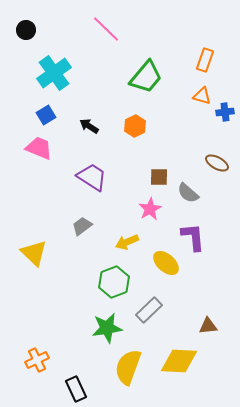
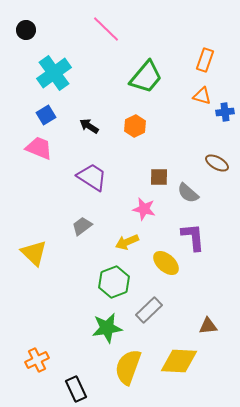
pink star: moved 6 px left; rotated 30 degrees counterclockwise
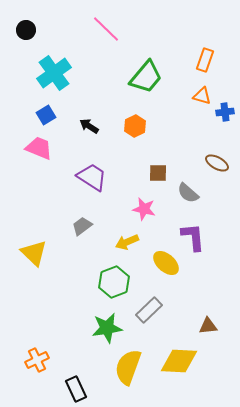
brown square: moved 1 px left, 4 px up
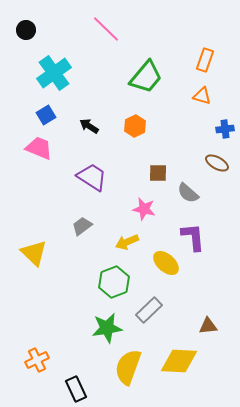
blue cross: moved 17 px down
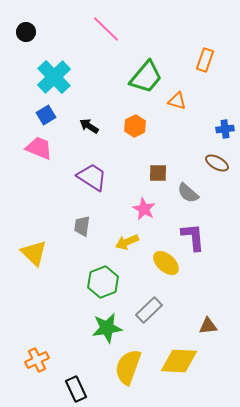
black circle: moved 2 px down
cyan cross: moved 4 px down; rotated 8 degrees counterclockwise
orange triangle: moved 25 px left, 5 px down
pink star: rotated 15 degrees clockwise
gray trapezoid: rotated 45 degrees counterclockwise
green hexagon: moved 11 px left
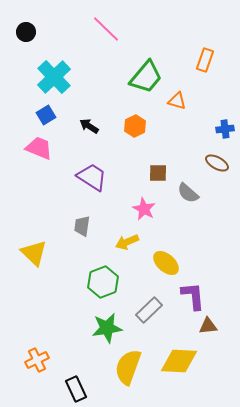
purple L-shape: moved 59 px down
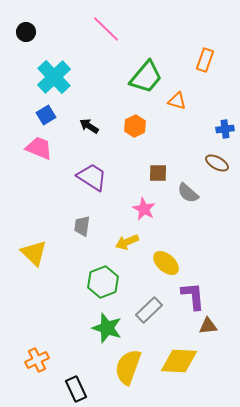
green star: rotated 28 degrees clockwise
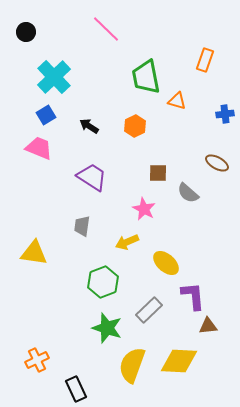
green trapezoid: rotated 129 degrees clockwise
blue cross: moved 15 px up
yellow triangle: rotated 36 degrees counterclockwise
yellow semicircle: moved 4 px right, 2 px up
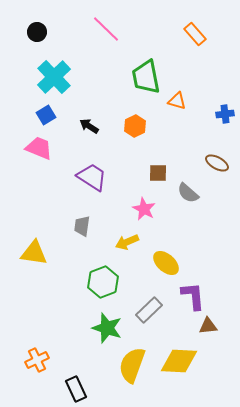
black circle: moved 11 px right
orange rectangle: moved 10 px left, 26 px up; rotated 60 degrees counterclockwise
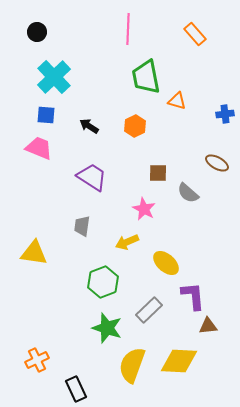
pink line: moved 22 px right; rotated 48 degrees clockwise
blue square: rotated 36 degrees clockwise
